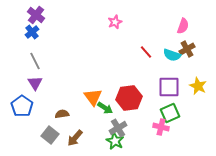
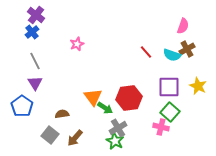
pink star: moved 38 px left, 22 px down
green square: moved 1 px up; rotated 24 degrees counterclockwise
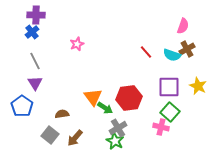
purple cross: rotated 36 degrees counterclockwise
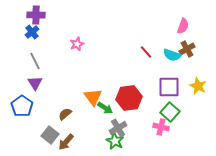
brown semicircle: moved 3 px right; rotated 32 degrees counterclockwise
brown arrow: moved 9 px left, 4 px down
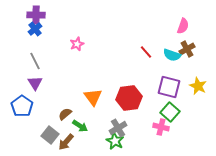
blue cross: moved 3 px right, 3 px up
purple square: rotated 15 degrees clockwise
green arrow: moved 25 px left, 18 px down
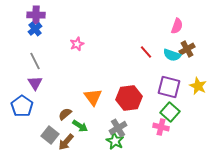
pink semicircle: moved 6 px left
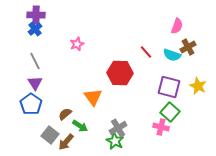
brown cross: moved 1 px right, 2 px up
red hexagon: moved 9 px left, 25 px up; rotated 10 degrees clockwise
blue pentagon: moved 9 px right, 2 px up
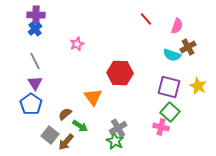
red line: moved 33 px up
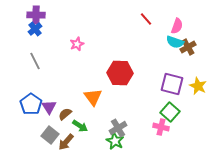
cyan semicircle: moved 3 px right, 13 px up
purple triangle: moved 14 px right, 24 px down
purple square: moved 3 px right, 3 px up
